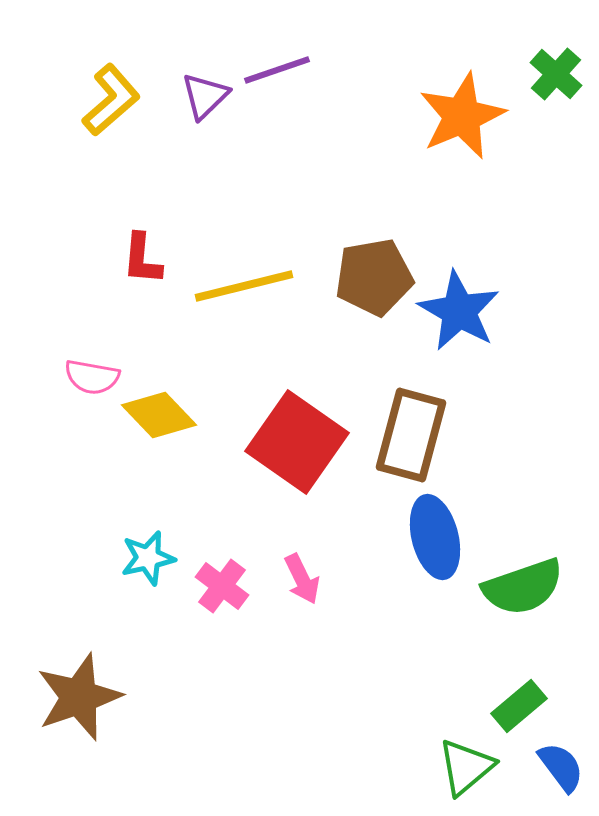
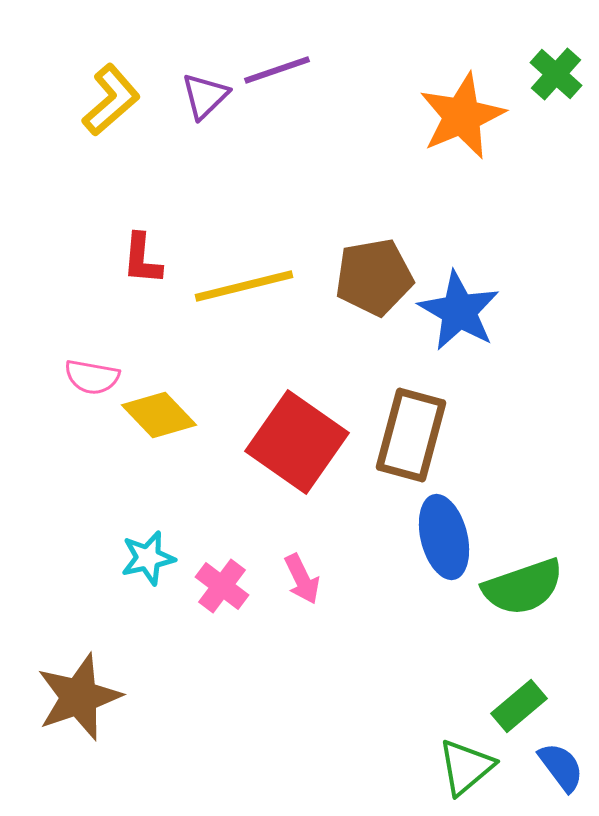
blue ellipse: moved 9 px right
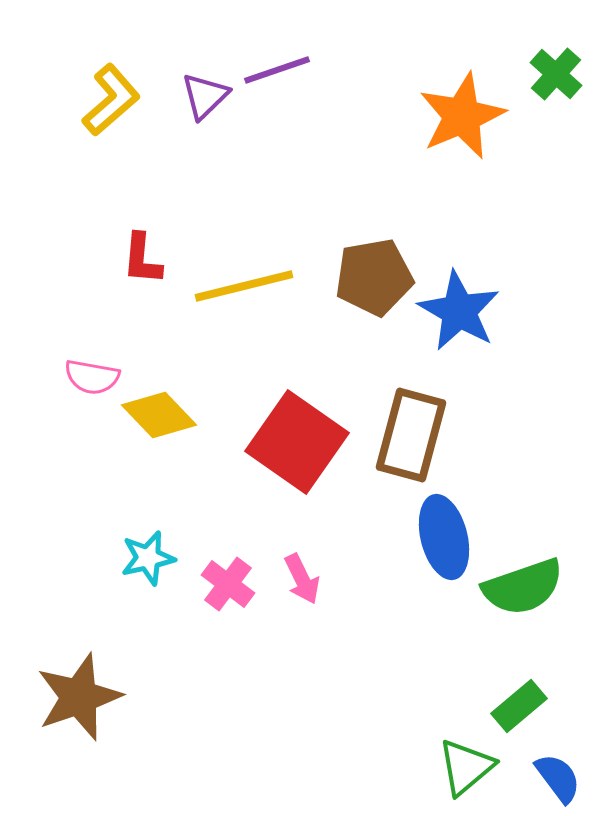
pink cross: moved 6 px right, 2 px up
blue semicircle: moved 3 px left, 11 px down
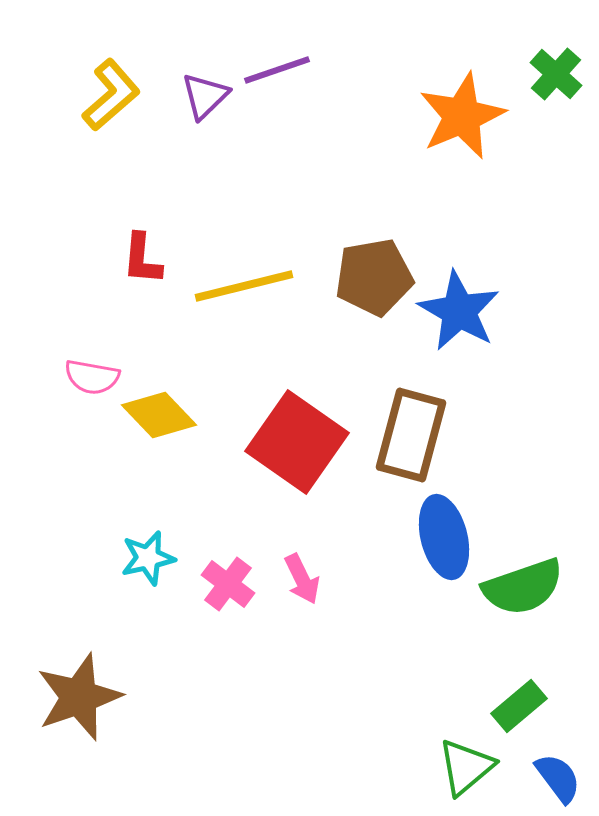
yellow L-shape: moved 5 px up
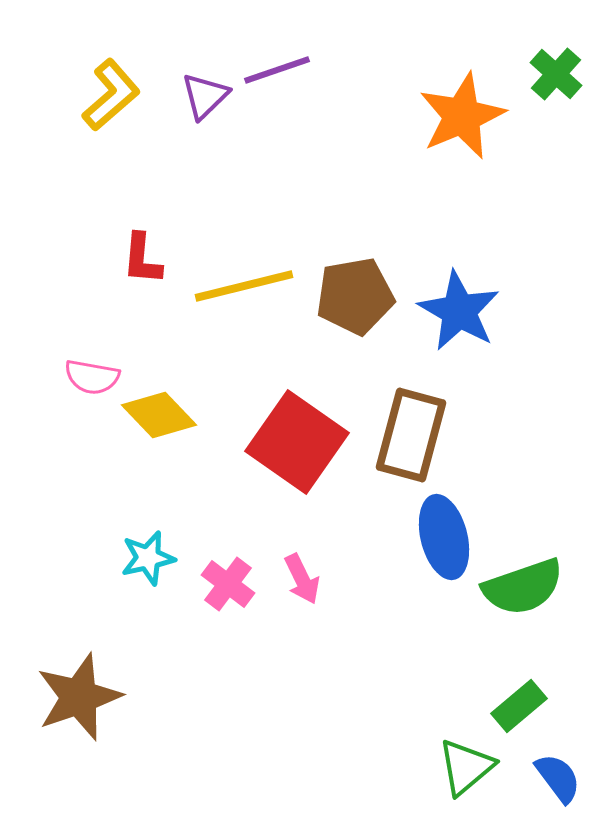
brown pentagon: moved 19 px left, 19 px down
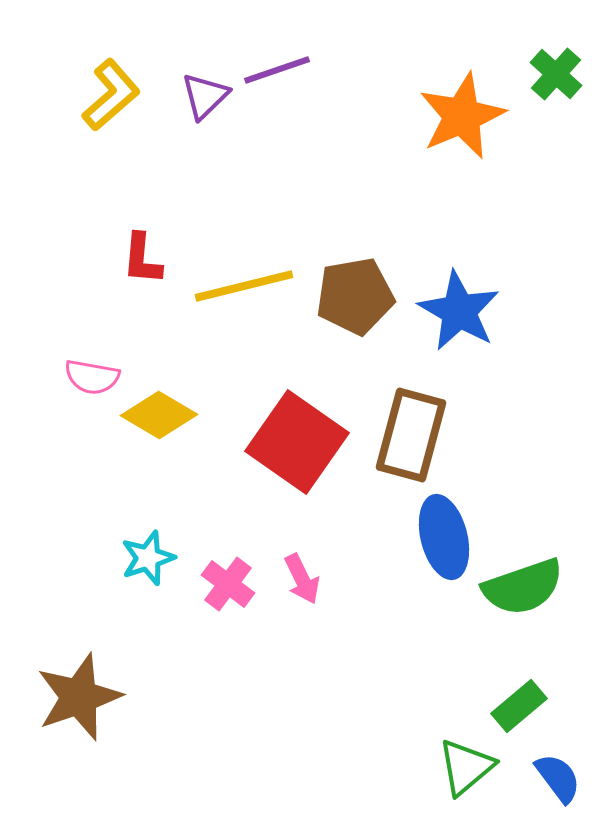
yellow diamond: rotated 16 degrees counterclockwise
cyan star: rotated 6 degrees counterclockwise
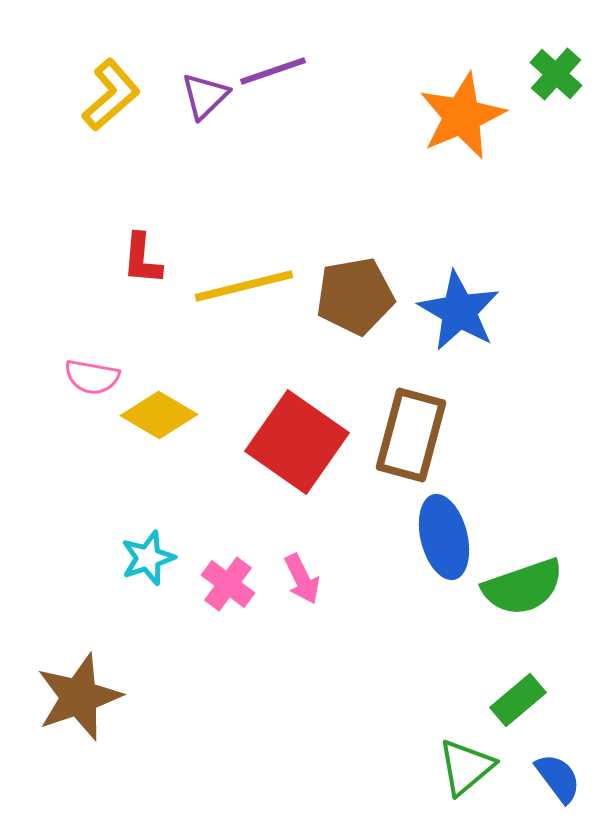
purple line: moved 4 px left, 1 px down
green rectangle: moved 1 px left, 6 px up
